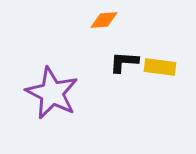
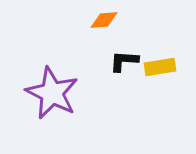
black L-shape: moved 1 px up
yellow rectangle: rotated 16 degrees counterclockwise
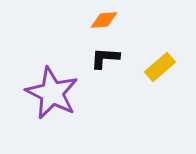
black L-shape: moved 19 px left, 3 px up
yellow rectangle: rotated 32 degrees counterclockwise
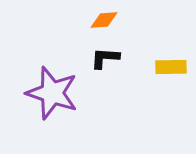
yellow rectangle: moved 11 px right; rotated 40 degrees clockwise
purple star: rotated 8 degrees counterclockwise
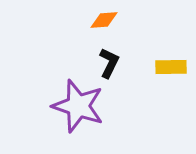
black L-shape: moved 4 px right, 5 px down; rotated 112 degrees clockwise
purple star: moved 26 px right, 13 px down
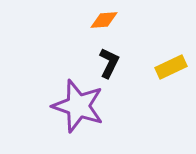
yellow rectangle: rotated 24 degrees counterclockwise
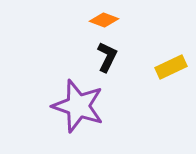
orange diamond: rotated 24 degrees clockwise
black L-shape: moved 2 px left, 6 px up
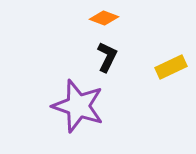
orange diamond: moved 2 px up
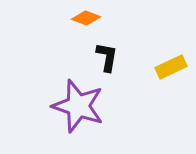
orange diamond: moved 18 px left
black L-shape: rotated 16 degrees counterclockwise
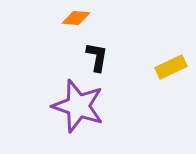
orange diamond: moved 10 px left; rotated 16 degrees counterclockwise
black L-shape: moved 10 px left
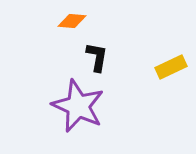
orange diamond: moved 4 px left, 3 px down
purple star: rotated 6 degrees clockwise
